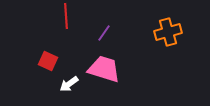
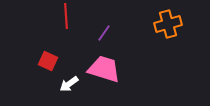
orange cross: moved 8 px up
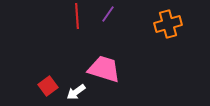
red line: moved 11 px right
purple line: moved 4 px right, 19 px up
red square: moved 25 px down; rotated 30 degrees clockwise
white arrow: moved 7 px right, 8 px down
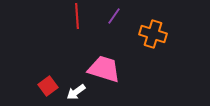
purple line: moved 6 px right, 2 px down
orange cross: moved 15 px left, 10 px down; rotated 32 degrees clockwise
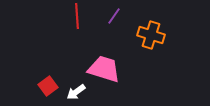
orange cross: moved 2 px left, 1 px down
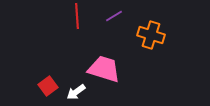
purple line: rotated 24 degrees clockwise
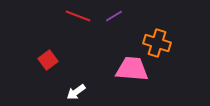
red line: moved 1 px right; rotated 65 degrees counterclockwise
orange cross: moved 6 px right, 8 px down
pink trapezoid: moved 28 px right; rotated 12 degrees counterclockwise
red square: moved 26 px up
